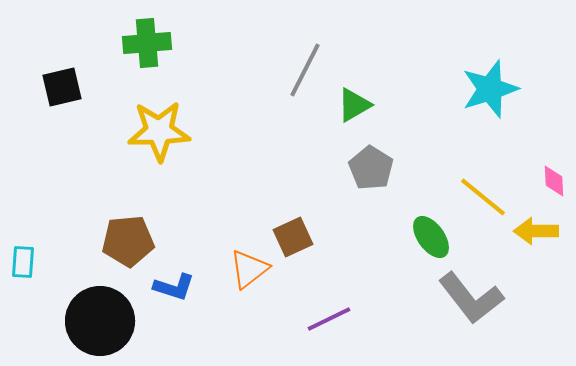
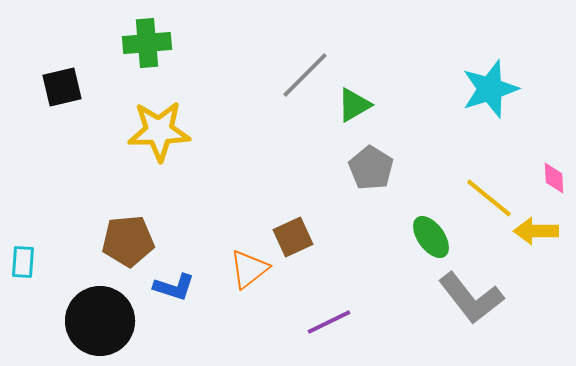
gray line: moved 5 px down; rotated 18 degrees clockwise
pink diamond: moved 3 px up
yellow line: moved 6 px right, 1 px down
purple line: moved 3 px down
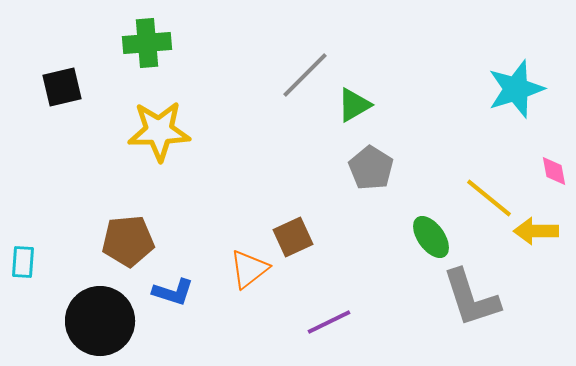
cyan star: moved 26 px right
pink diamond: moved 7 px up; rotated 8 degrees counterclockwise
blue L-shape: moved 1 px left, 5 px down
gray L-shape: rotated 20 degrees clockwise
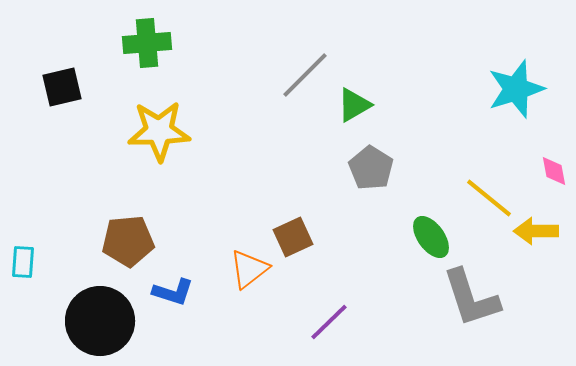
purple line: rotated 18 degrees counterclockwise
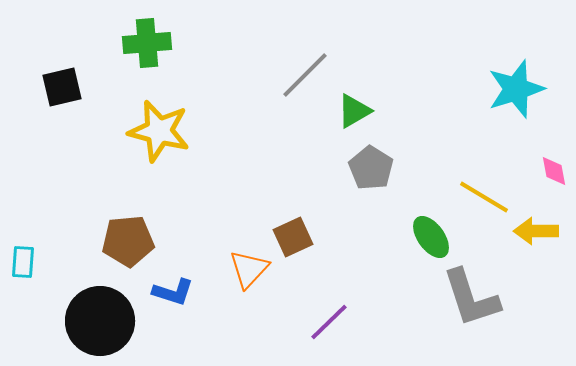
green triangle: moved 6 px down
yellow star: rotated 16 degrees clockwise
yellow line: moved 5 px left, 1 px up; rotated 8 degrees counterclockwise
orange triangle: rotated 9 degrees counterclockwise
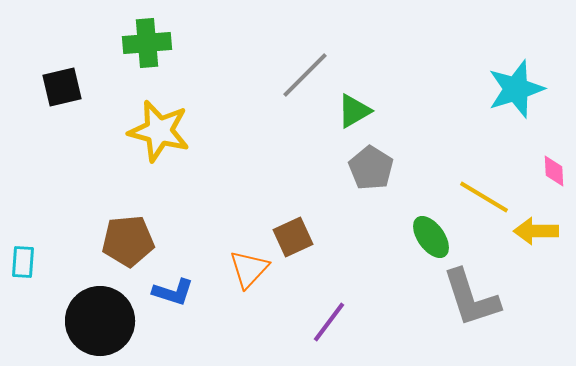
pink diamond: rotated 8 degrees clockwise
purple line: rotated 9 degrees counterclockwise
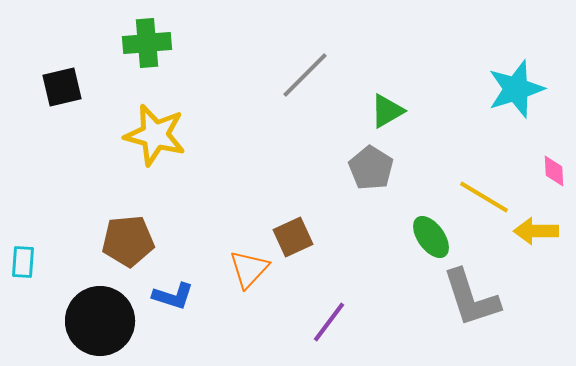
green triangle: moved 33 px right
yellow star: moved 4 px left, 4 px down
blue L-shape: moved 4 px down
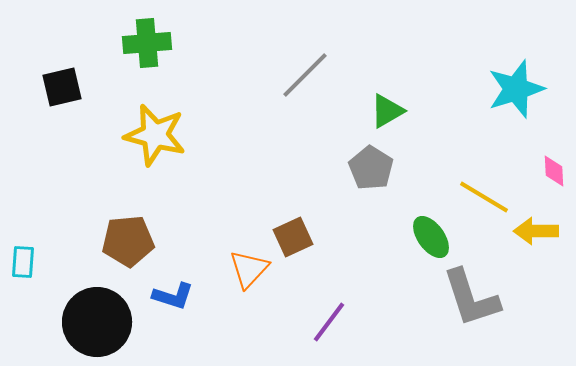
black circle: moved 3 px left, 1 px down
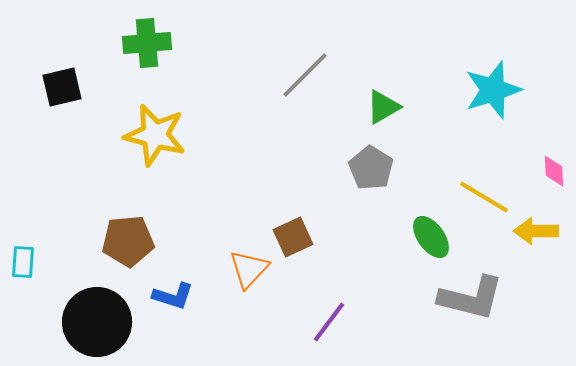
cyan star: moved 23 px left, 1 px down
green triangle: moved 4 px left, 4 px up
gray L-shape: rotated 58 degrees counterclockwise
